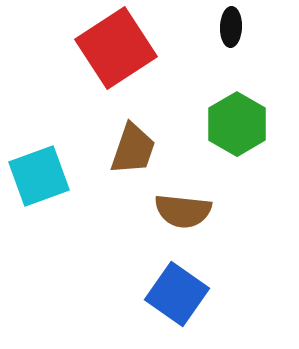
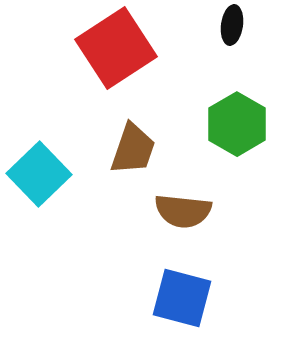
black ellipse: moved 1 px right, 2 px up; rotated 6 degrees clockwise
cyan square: moved 2 px up; rotated 24 degrees counterclockwise
blue square: moved 5 px right, 4 px down; rotated 20 degrees counterclockwise
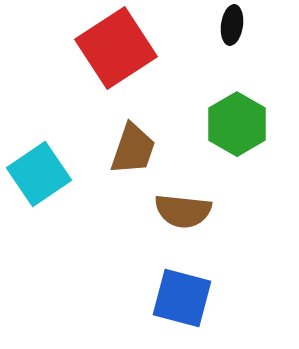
cyan square: rotated 10 degrees clockwise
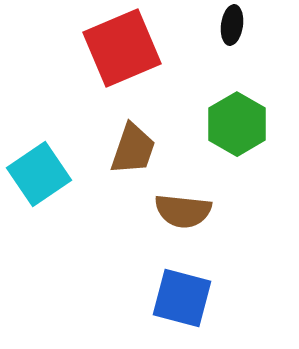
red square: moved 6 px right; rotated 10 degrees clockwise
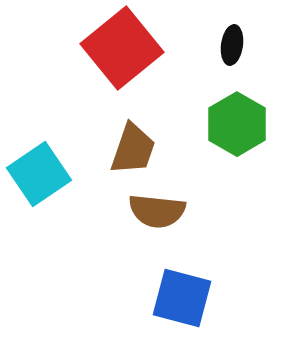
black ellipse: moved 20 px down
red square: rotated 16 degrees counterclockwise
brown semicircle: moved 26 px left
